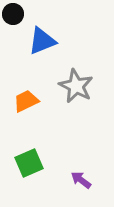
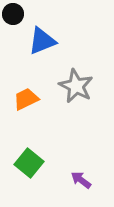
orange trapezoid: moved 2 px up
green square: rotated 28 degrees counterclockwise
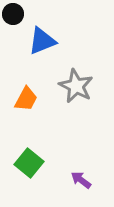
orange trapezoid: rotated 144 degrees clockwise
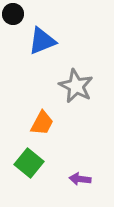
orange trapezoid: moved 16 px right, 24 px down
purple arrow: moved 1 px left, 1 px up; rotated 30 degrees counterclockwise
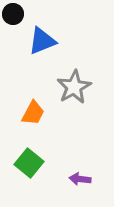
gray star: moved 2 px left, 1 px down; rotated 16 degrees clockwise
orange trapezoid: moved 9 px left, 10 px up
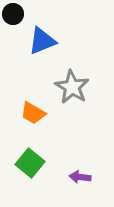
gray star: moved 2 px left; rotated 12 degrees counterclockwise
orange trapezoid: rotated 92 degrees clockwise
green square: moved 1 px right
purple arrow: moved 2 px up
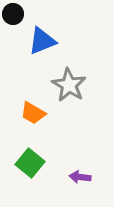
gray star: moved 3 px left, 2 px up
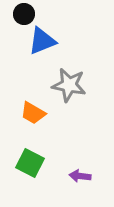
black circle: moved 11 px right
gray star: rotated 20 degrees counterclockwise
green square: rotated 12 degrees counterclockwise
purple arrow: moved 1 px up
